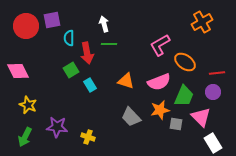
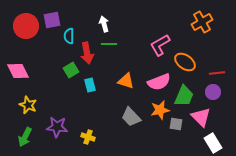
cyan semicircle: moved 2 px up
cyan rectangle: rotated 16 degrees clockwise
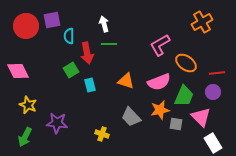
orange ellipse: moved 1 px right, 1 px down
purple star: moved 4 px up
yellow cross: moved 14 px right, 3 px up
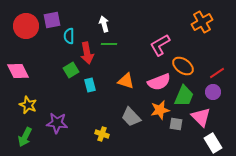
orange ellipse: moved 3 px left, 3 px down
red line: rotated 28 degrees counterclockwise
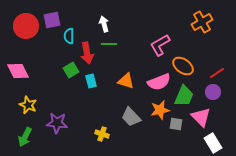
cyan rectangle: moved 1 px right, 4 px up
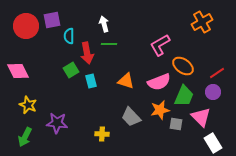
yellow cross: rotated 16 degrees counterclockwise
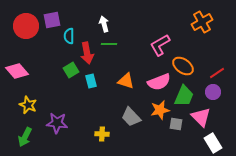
pink diamond: moved 1 px left; rotated 15 degrees counterclockwise
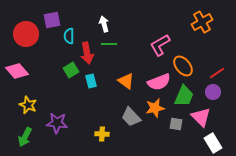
red circle: moved 8 px down
orange ellipse: rotated 15 degrees clockwise
orange triangle: rotated 18 degrees clockwise
orange star: moved 5 px left, 2 px up
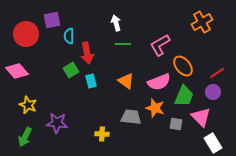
white arrow: moved 12 px right, 1 px up
green line: moved 14 px right
orange star: rotated 30 degrees clockwise
gray trapezoid: rotated 140 degrees clockwise
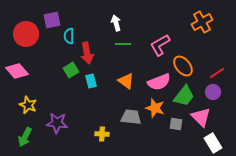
green trapezoid: rotated 15 degrees clockwise
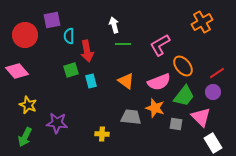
white arrow: moved 2 px left, 2 px down
red circle: moved 1 px left, 1 px down
red arrow: moved 2 px up
green square: rotated 14 degrees clockwise
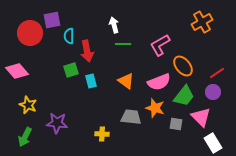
red circle: moved 5 px right, 2 px up
